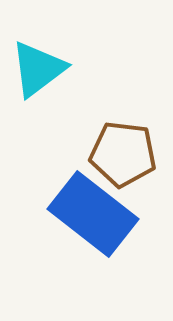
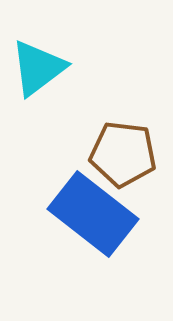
cyan triangle: moved 1 px up
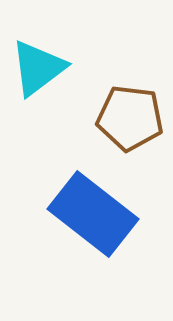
brown pentagon: moved 7 px right, 36 px up
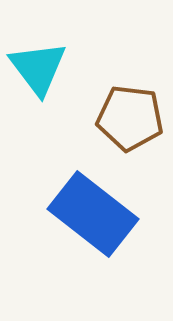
cyan triangle: rotated 30 degrees counterclockwise
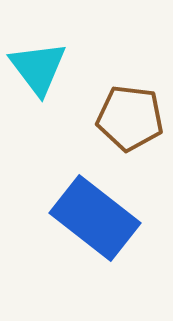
blue rectangle: moved 2 px right, 4 px down
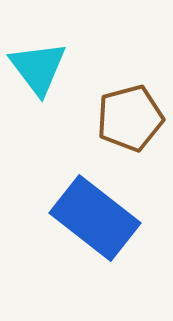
brown pentagon: rotated 22 degrees counterclockwise
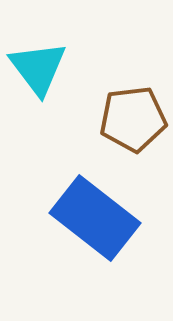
brown pentagon: moved 3 px right, 1 px down; rotated 8 degrees clockwise
